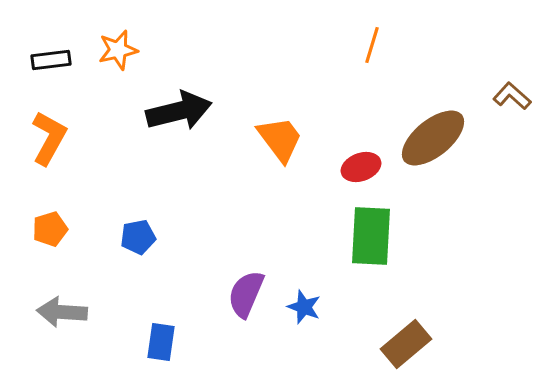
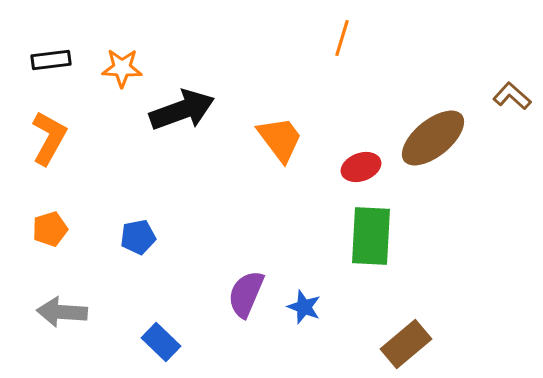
orange line: moved 30 px left, 7 px up
orange star: moved 4 px right, 18 px down; rotated 15 degrees clockwise
black arrow: moved 3 px right, 1 px up; rotated 6 degrees counterclockwise
blue rectangle: rotated 54 degrees counterclockwise
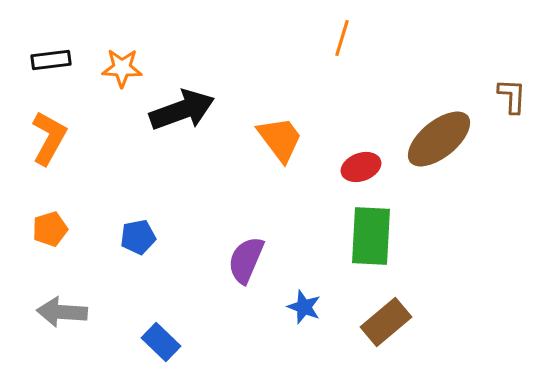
brown L-shape: rotated 51 degrees clockwise
brown ellipse: moved 6 px right, 1 px down
purple semicircle: moved 34 px up
brown rectangle: moved 20 px left, 22 px up
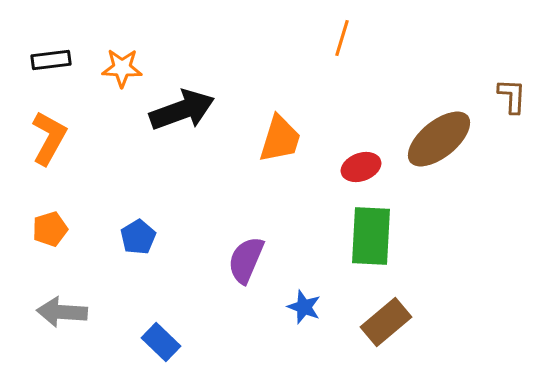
orange trapezoid: rotated 54 degrees clockwise
blue pentagon: rotated 20 degrees counterclockwise
